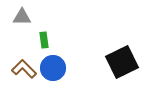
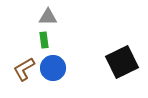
gray triangle: moved 26 px right
brown L-shape: rotated 75 degrees counterclockwise
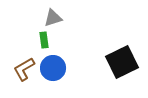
gray triangle: moved 5 px right, 1 px down; rotated 18 degrees counterclockwise
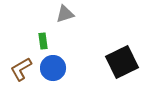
gray triangle: moved 12 px right, 4 px up
green rectangle: moved 1 px left, 1 px down
brown L-shape: moved 3 px left
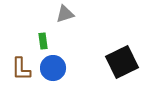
brown L-shape: rotated 60 degrees counterclockwise
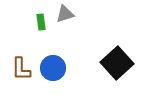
green rectangle: moved 2 px left, 19 px up
black square: moved 5 px left, 1 px down; rotated 16 degrees counterclockwise
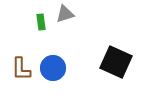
black square: moved 1 px left, 1 px up; rotated 24 degrees counterclockwise
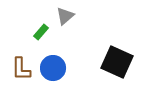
gray triangle: moved 2 px down; rotated 24 degrees counterclockwise
green rectangle: moved 10 px down; rotated 49 degrees clockwise
black square: moved 1 px right
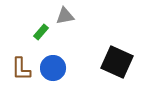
gray triangle: rotated 30 degrees clockwise
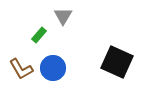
gray triangle: moved 2 px left; rotated 48 degrees counterclockwise
green rectangle: moved 2 px left, 3 px down
brown L-shape: rotated 30 degrees counterclockwise
